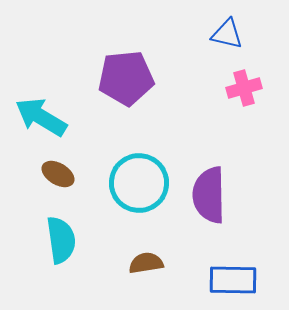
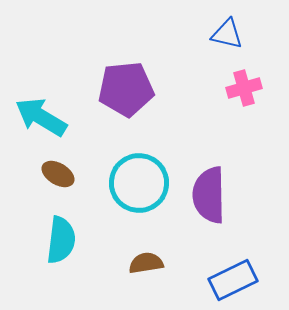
purple pentagon: moved 11 px down
cyan semicircle: rotated 15 degrees clockwise
blue rectangle: rotated 27 degrees counterclockwise
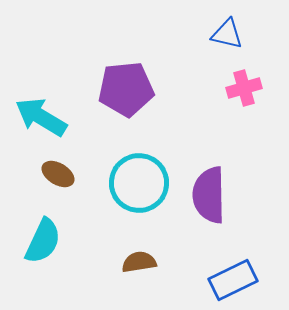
cyan semicircle: moved 18 px left, 1 px down; rotated 18 degrees clockwise
brown semicircle: moved 7 px left, 1 px up
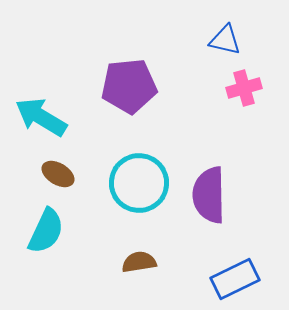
blue triangle: moved 2 px left, 6 px down
purple pentagon: moved 3 px right, 3 px up
cyan semicircle: moved 3 px right, 10 px up
blue rectangle: moved 2 px right, 1 px up
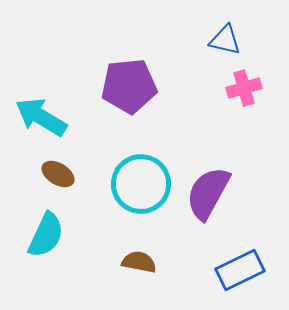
cyan circle: moved 2 px right, 1 px down
purple semicircle: moved 1 px left, 2 px up; rotated 30 degrees clockwise
cyan semicircle: moved 4 px down
brown semicircle: rotated 20 degrees clockwise
blue rectangle: moved 5 px right, 9 px up
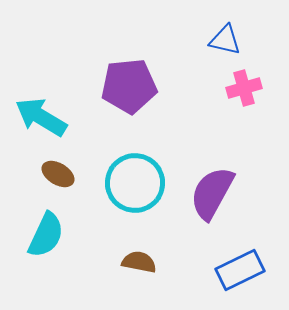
cyan circle: moved 6 px left, 1 px up
purple semicircle: moved 4 px right
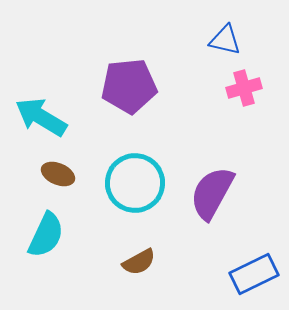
brown ellipse: rotated 8 degrees counterclockwise
brown semicircle: rotated 140 degrees clockwise
blue rectangle: moved 14 px right, 4 px down
